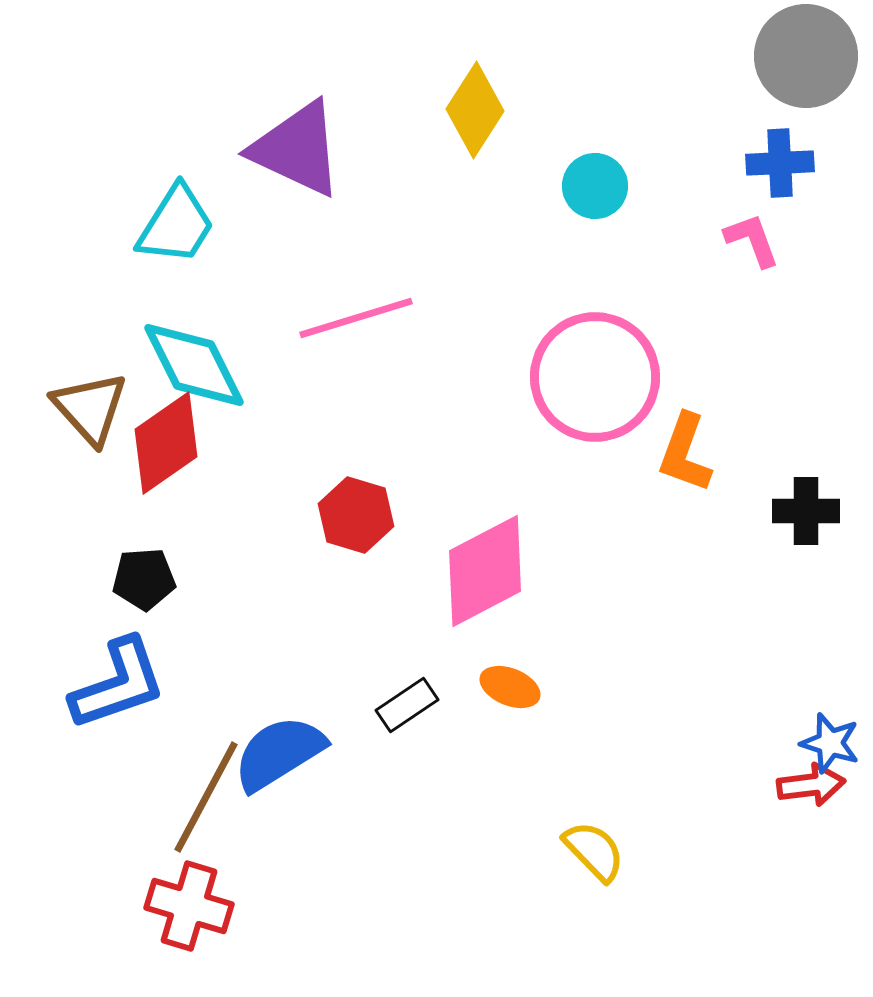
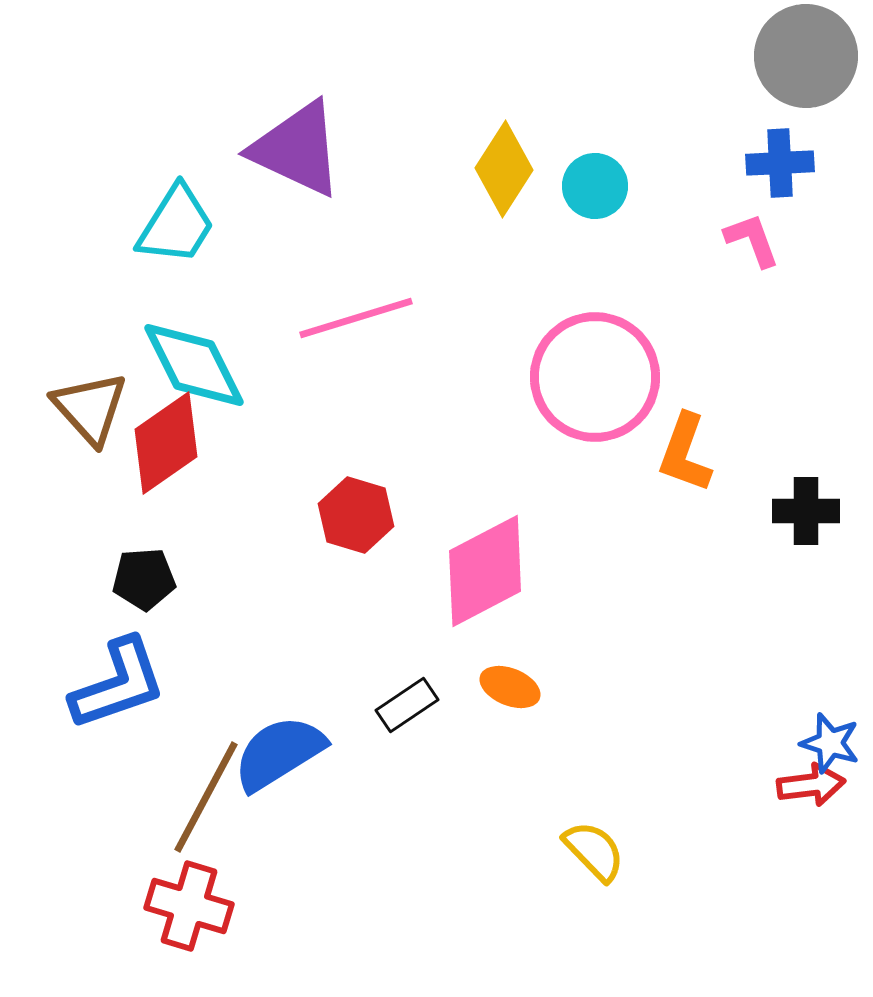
yellow diamond: moved 29 px right, 59 px down
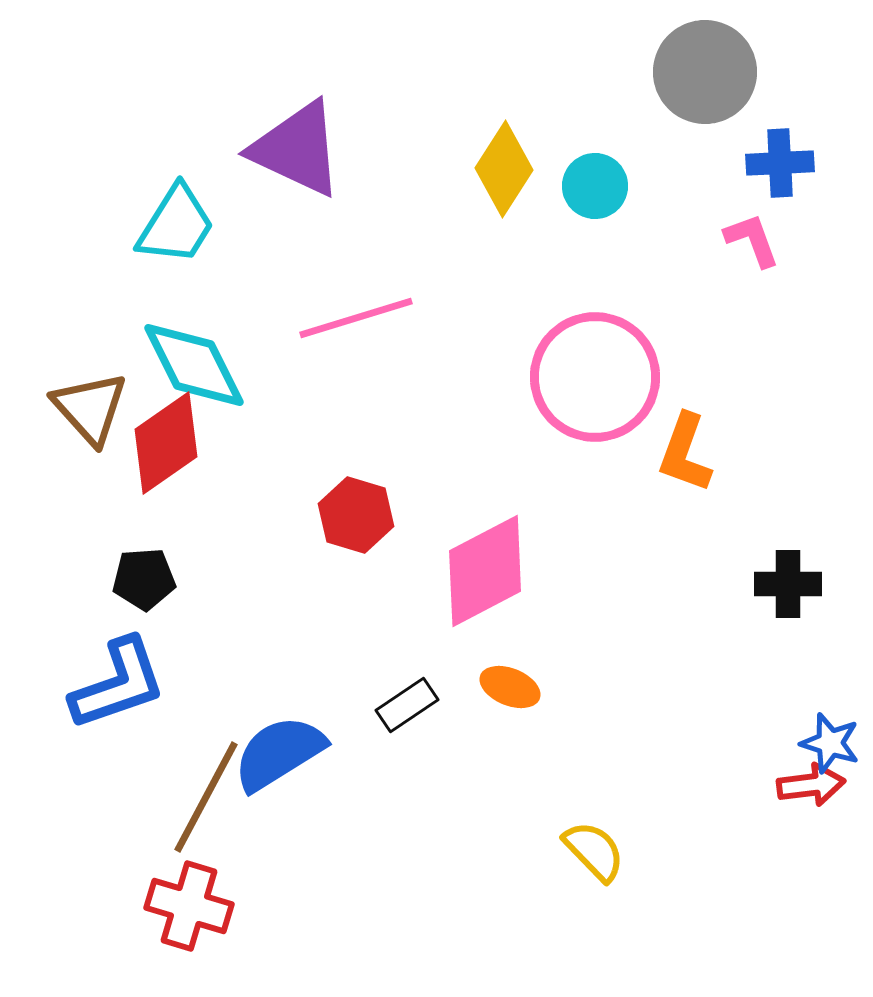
gray circle: moved 101 px left, 16 px down
black cross: moved 18 px left, 73 px down
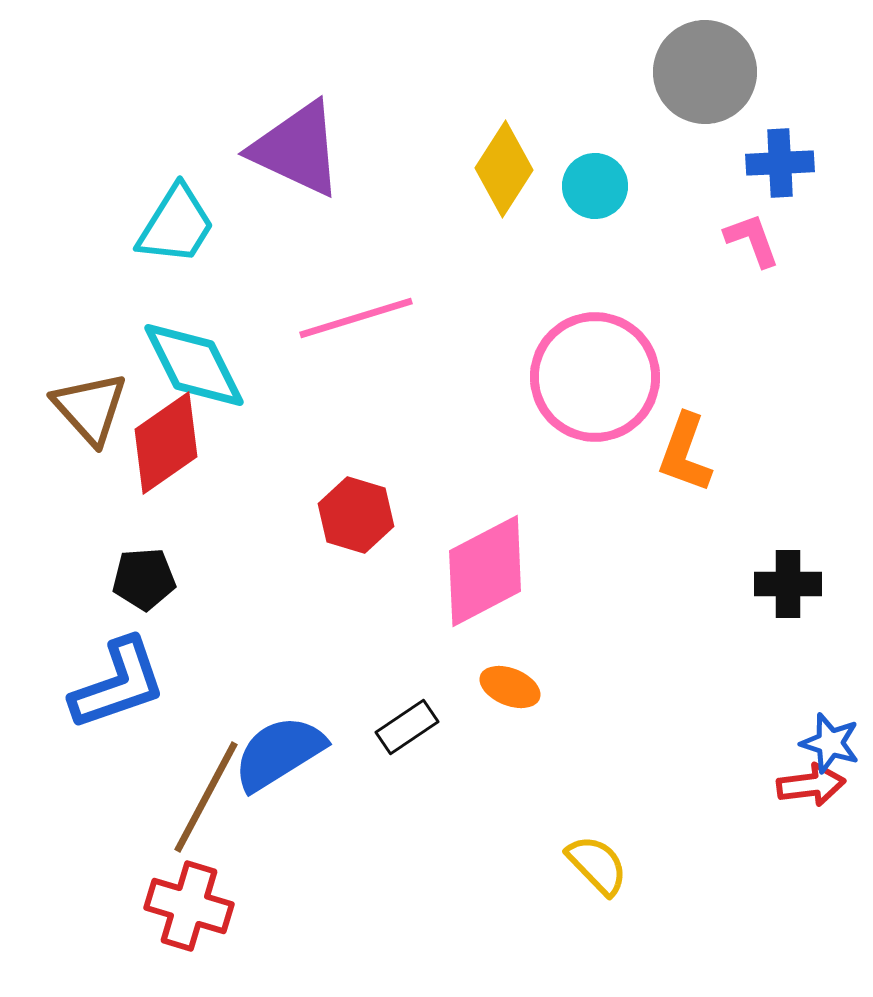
black rectangle: moved 22 px down
yellow semicircle: moved 3 px right, 14 px down
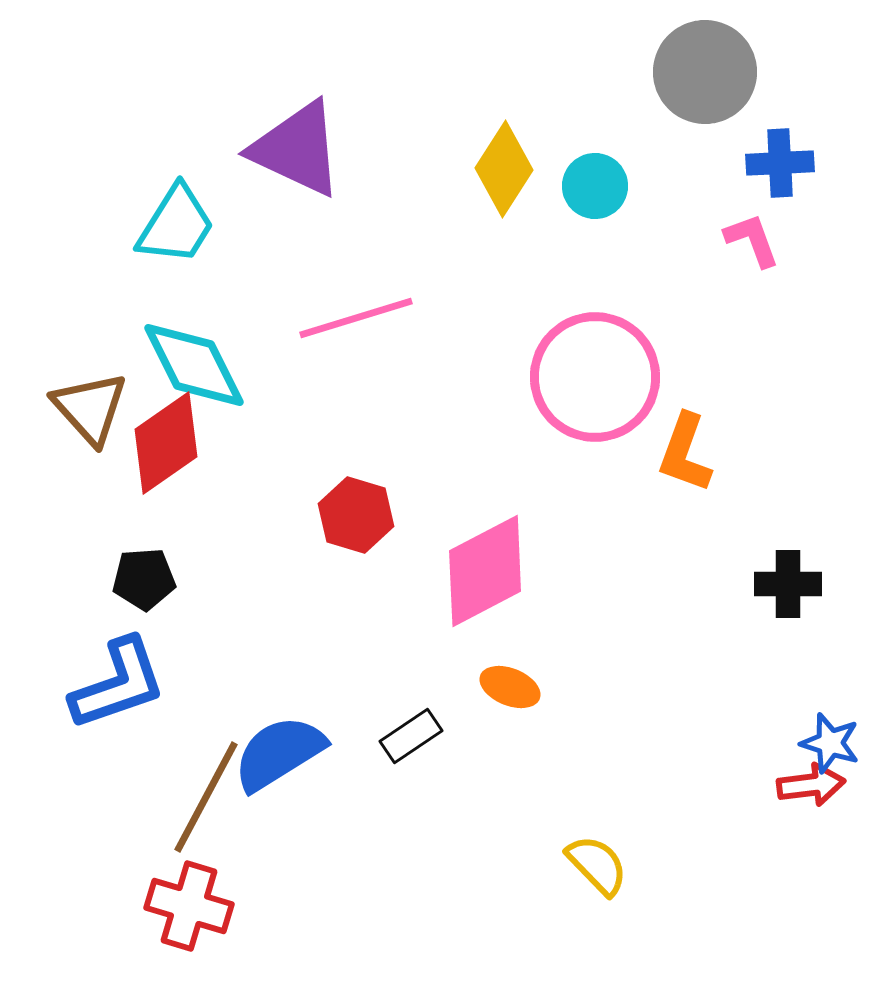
black rectangle: moved 4 px right, 9 px down
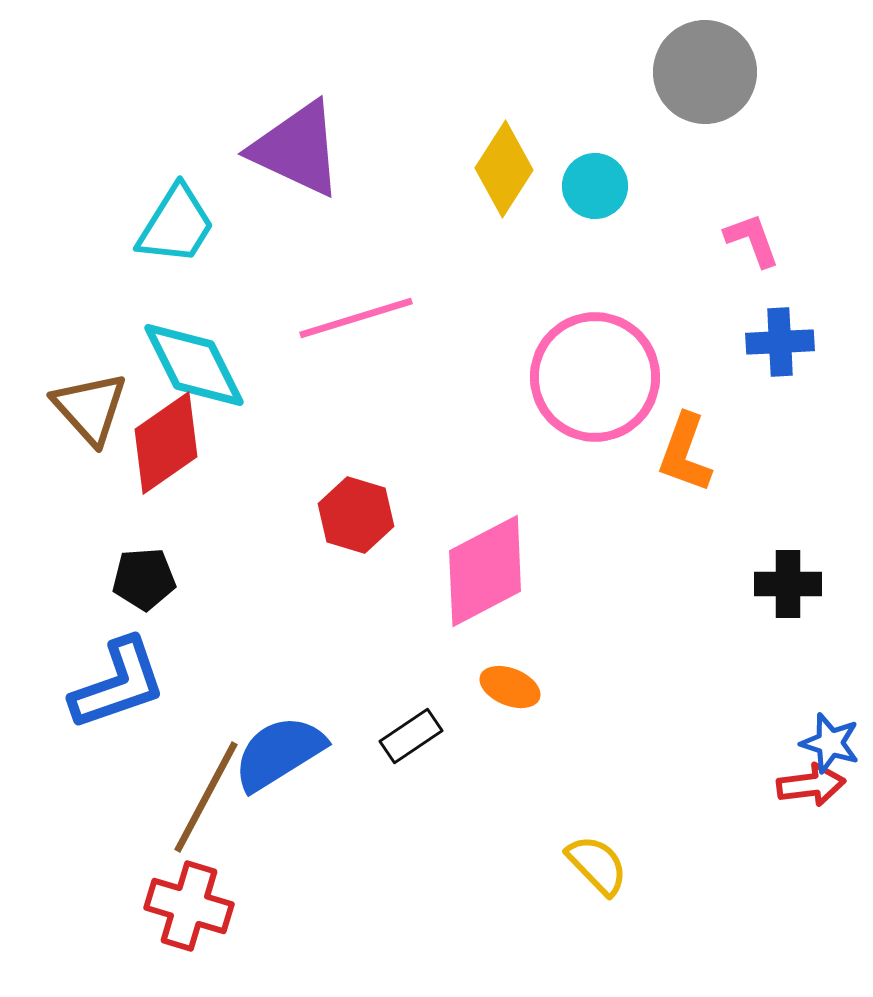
blue cross: moved 179 px down
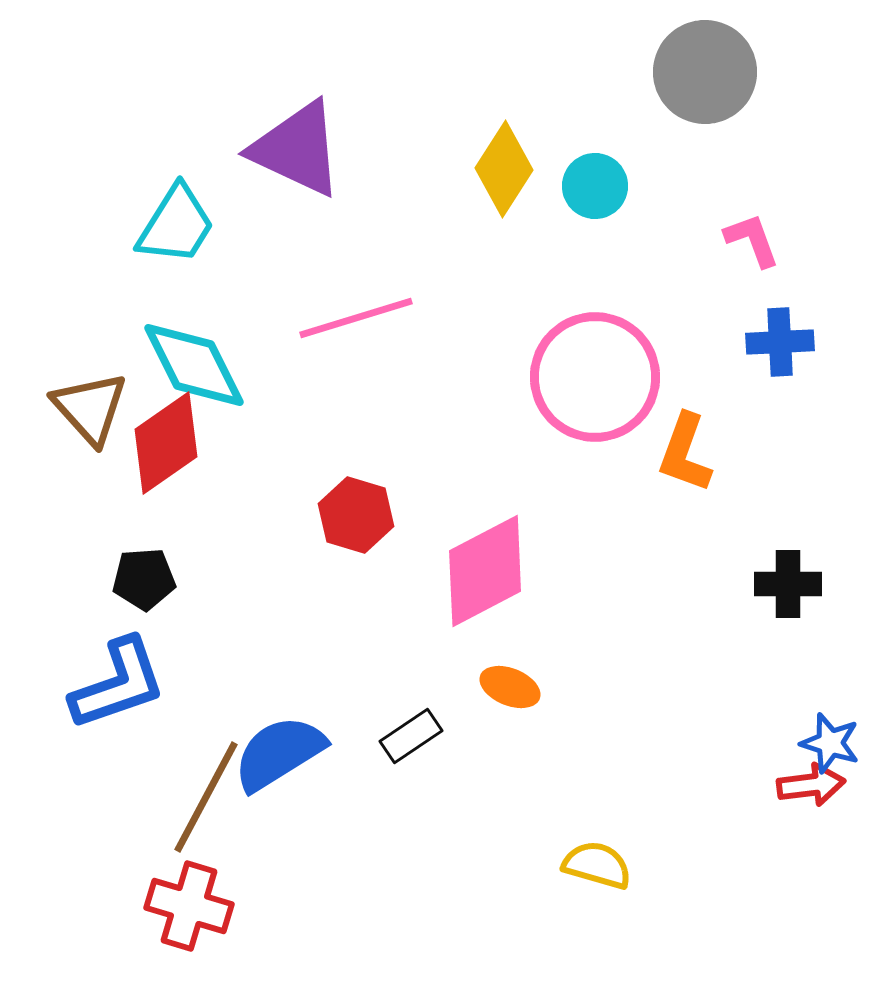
yellow semicircle: rotated 30 degrees counterclockwise
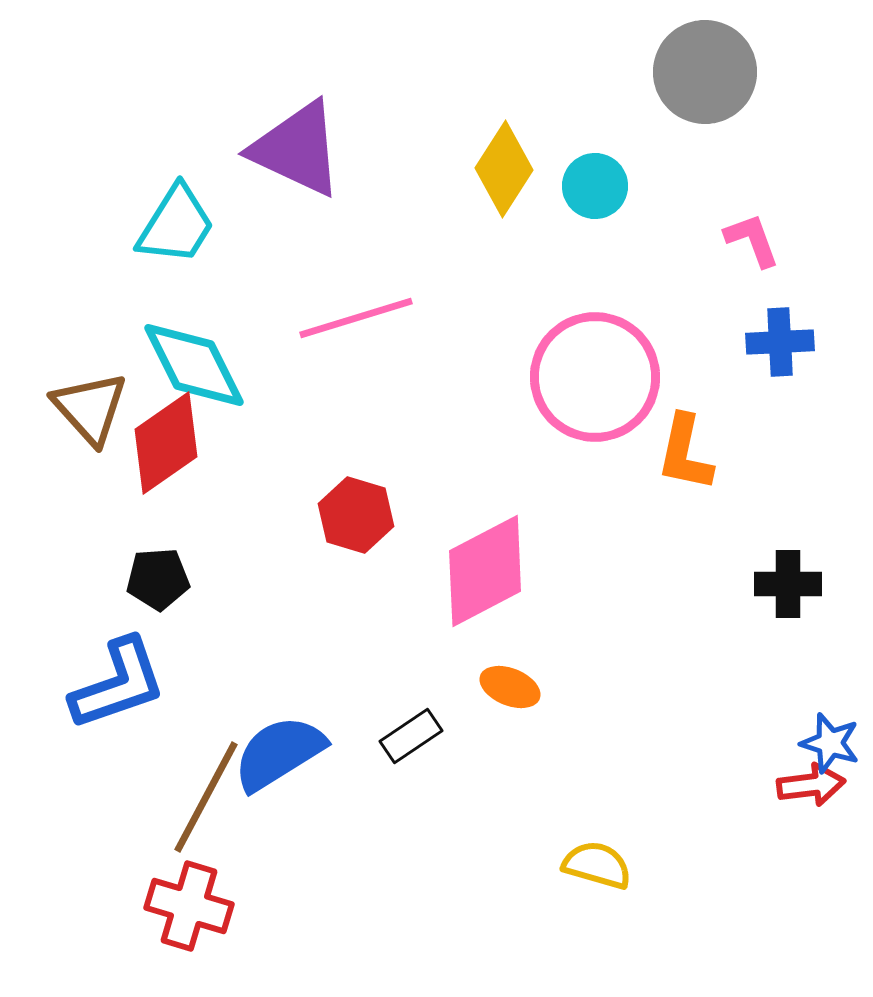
orange L-shape: rotated 8 degrees counterclockwise
black pentagon: moved 14 px right
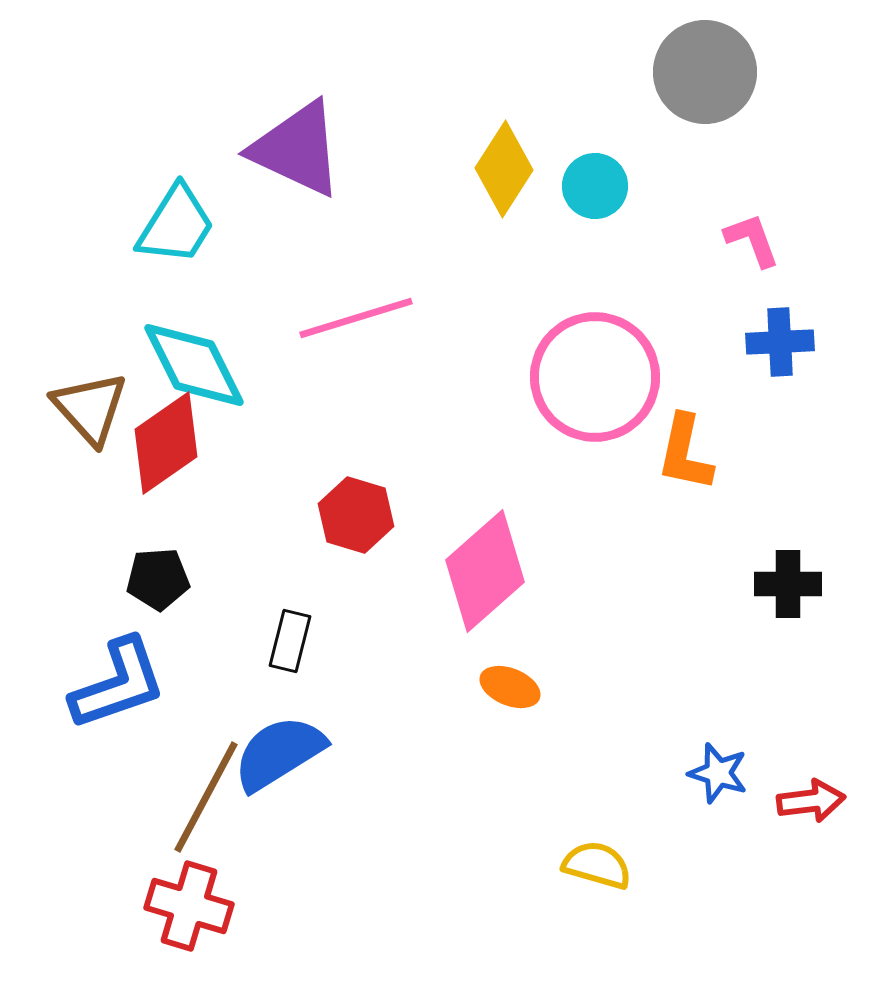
pink diamond: rotated 14 degrees counterclockwise
black rectangle: moved 121 px left, 95 px up; rotated 42 degrees counterclockwise
blue star: moved 112 px left, 30 px down
red arrow: moved 16 px down
